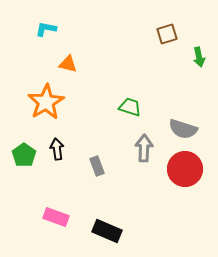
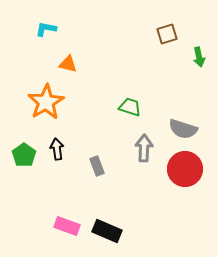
pink rectangle: moved 11 px right, 9 px down
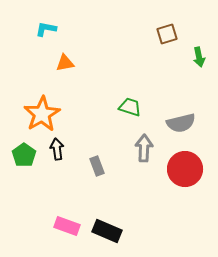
orange triangle: moved 3 px left, 1 px up; rotated 24 degrees counterclockwise
orange star: moved 4 px left, 12 px down
gray semicircle: moved 2 px left, 6 px up; rotated 32 degrees counterclockwise
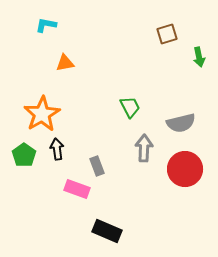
cyan L-shape: moved 4 px up
green trapezoid: rotated 45 degrees clockwise
pink rectangle: moved 10 px right, 37 px up
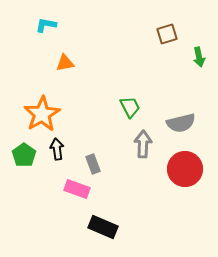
gray arrow: moved 1 px left, 4 px up
gray rectangle: moved 4 px left, 2 px up
black rectangle: moved 4 px left, 4 px up
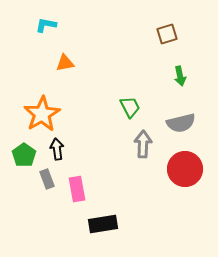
green arrow: moved 19 px left, 19 px down
gray rectangle: moved 46 px left, 15 px down
pink rectangle: rotated 60 degrees clockwise
black rectangle: moved 3 px up; rotated 32 degrees counterclockwise
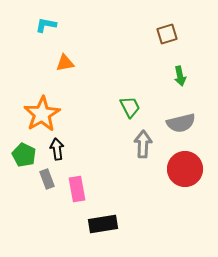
green pentagon: rotated 10 degrees counterclockwise
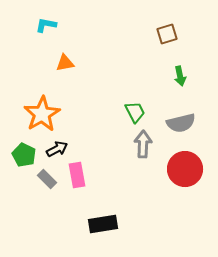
green trapezoid: moved 5 px right, 5 px down
black arrow: rotated 70 degrees clockwise
gray rectangle: rotated 24 degrees counterclockwise
pink rectangle: moved 14 px up
